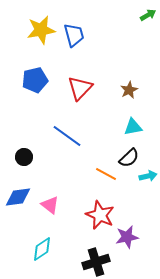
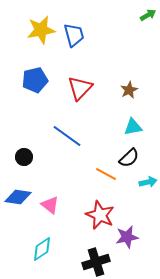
cyan arrow: moved 6 px down
blue diamond: rotated 16 degrees clockwise
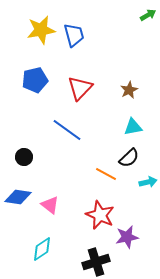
blue line: moved 6 px up
